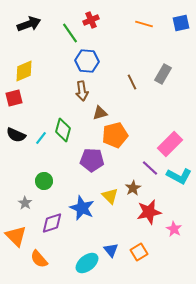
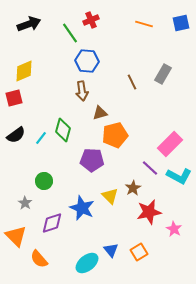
black semicircle: rotated 60 degrees counterclockwise
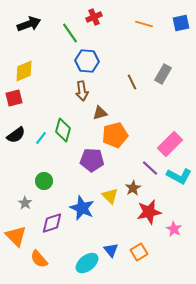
red cross: moved 3 px right, 3 px up
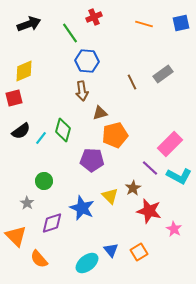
gray rectangle: rotated 24 degrees clockwise
black semicircle: moved 5 px right, 4 px up
gray star: moved 2 px right
red star: moved 1 px up; rotated 25 degrees clockwise
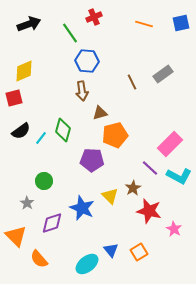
cyan ellipse: moved 1 px down
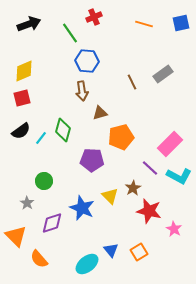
red square: moved 8 px right
orange pentagon: moved 6 px right, 2 px down
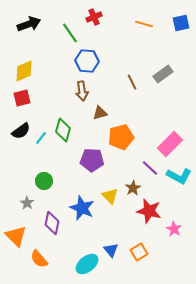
purple diamond: rotated 60 degrees counterclockwise
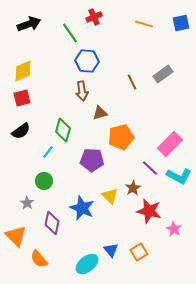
yellow diamond: moved 1 px left
cyan line: moved 7 px right, 14 px down
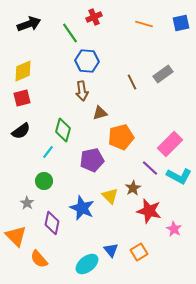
purple pentagon: rotated 15 degrees counterclockwise
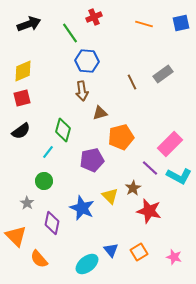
pink star: moved 28 px down; rotated 14 degrees counterclockwise
